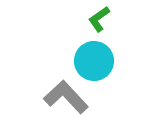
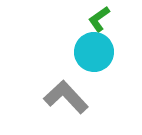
cyan circle: moved 9 px up
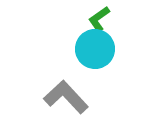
cyan circle: moved 1 px right, 3 px up
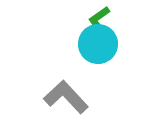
cyan circle: moved 3 px right, 5 px up
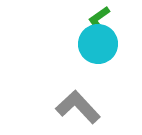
gray L-shape: moved 12 px right, 10 px down
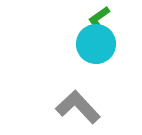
cyan circle: moved 2 px left
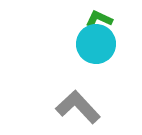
green L-shape: rotated 60 degrees clockwise
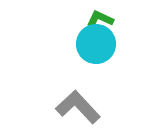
green L-shape: moved 1 px right
